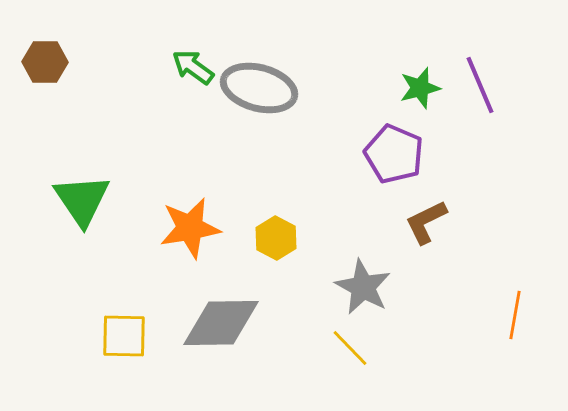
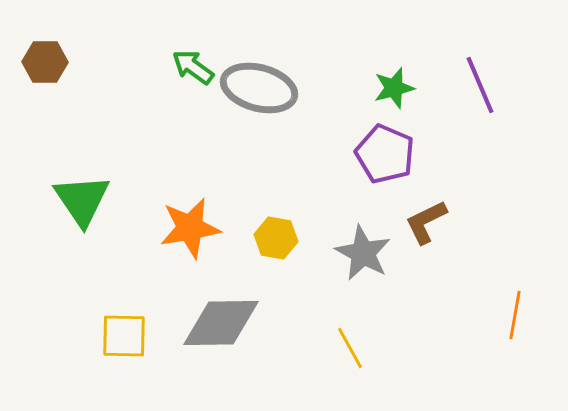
green star: moved 26 px left
purple pentagon: moved 9 px left
yellow hexagon: rotated 18 degrees counterclockwise
gray star: moved 34 px up
yellow line: rotated 15 degrees clockwise
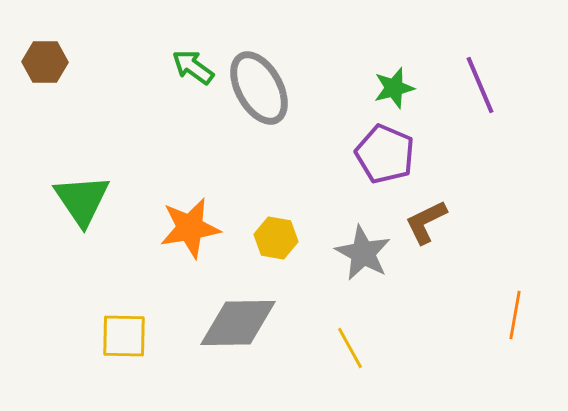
gray ellipse: rotated 46 degrees clockwise
gray diamond: moved 17 px right
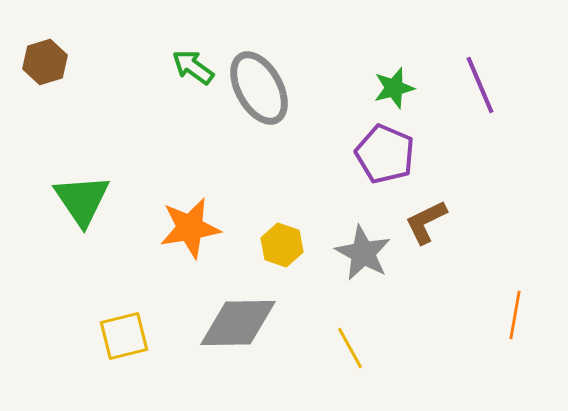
brown hexagon: rotated 18 degrees counterclockwise
yellow hexagon: moved 6 px right, 7 px down; rotated 9 degrees clockwise
yellow square: rotated 15 degrees counterclockwise
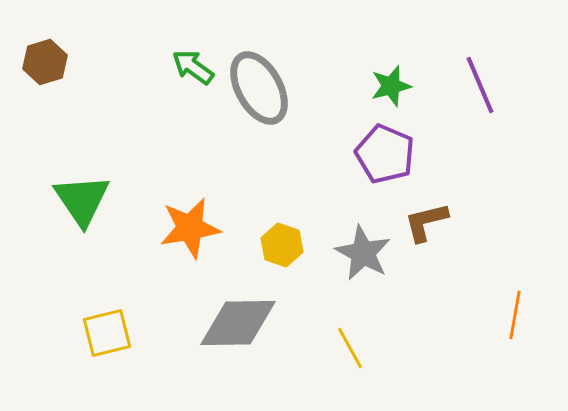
green star: moved 3 px left, 2 px up
brown L-shape: rotated 12 degrees clockwise
yellow square: moved 17 px left, 3 px up
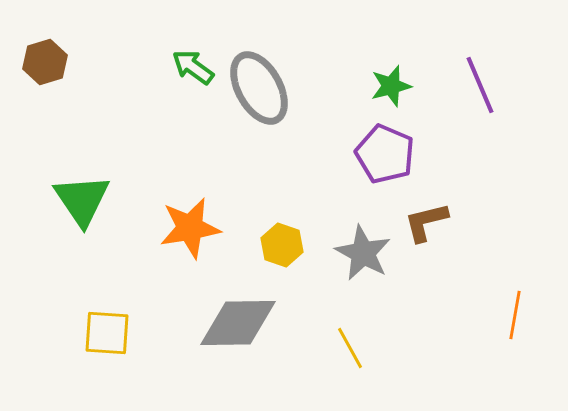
yellow square: rotated 18 degrees clockwise
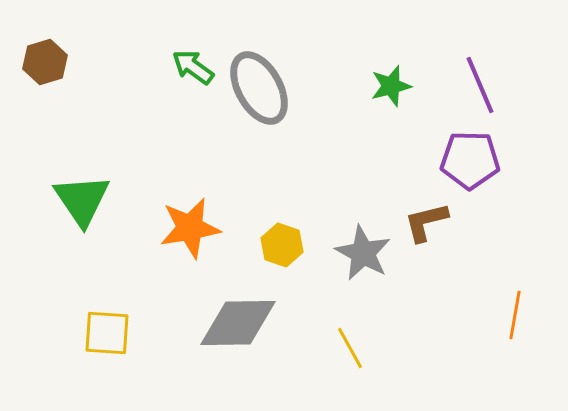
purple pentagon: moved 85 px right, 6 px down; rotated 22 degrees counterclockwise
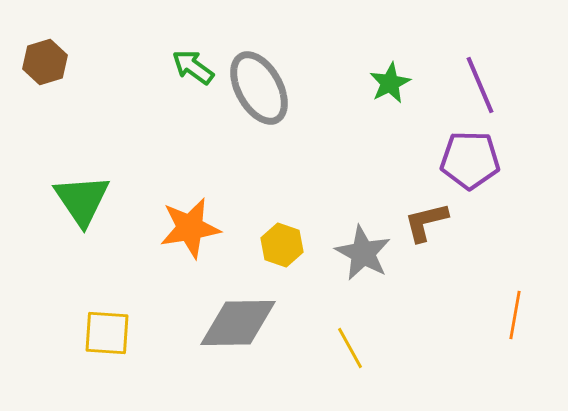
green star: moved 1 px left, 3 px up; rotated 12 degrees counterclockwise
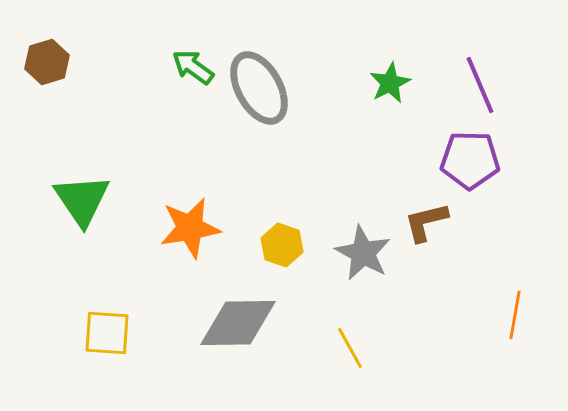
brown hexagon: moved 2 px right
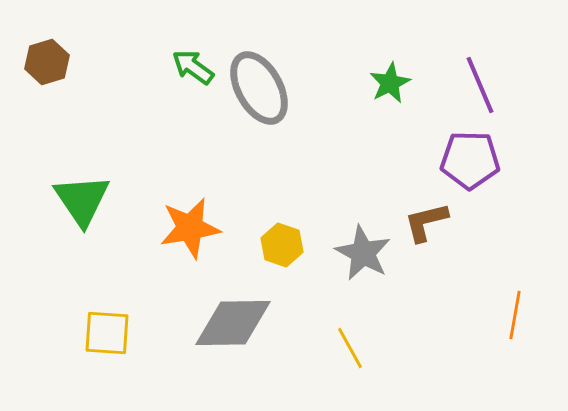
gray diamond: moved 5 px left
